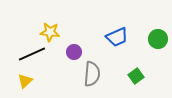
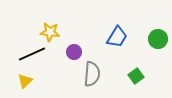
blue trapezoid: rotated 35 degrees counterclockwise
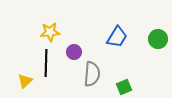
yellow star: rotated 12 degrees counterclockwise
black line: moved 14 px right, 9 px down; rotated 64 degrees counterclockwise
green square: moved 12 px left, 11 px down; rotated 14 degrees clockwise
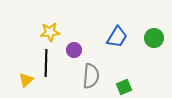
green circle: moved 4 px left, 1 px up
purple circle: moved 2 px up
gray semicircle: moved 1 px left, 2 px down
yellow triangle: moved 1 px right, 1 px up
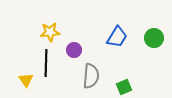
yellow triangle: rotated 21 degrees counterclockwise
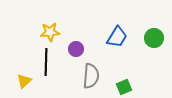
purple circle: moved 2 px right, 1 px up
black line: moved 1 px up
yellow triangle: moved 2 px left, 1 px down; rotated 21 degrees clockwise
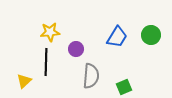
green circle: moved 3 px left, 3 px up
